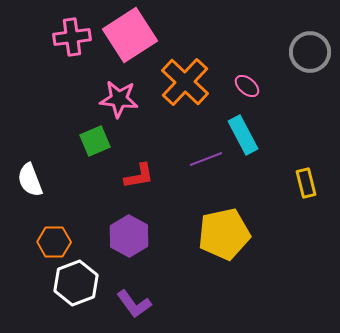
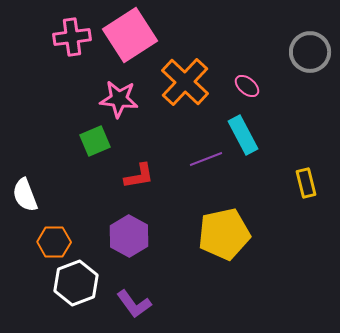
white semicircle: moved 5 px left, 15 px down
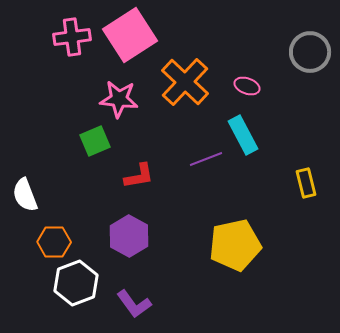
pink ellipse: rotated 20 degrees counterclockwise
yellow pentagon: moved 11 px right, 11 px down
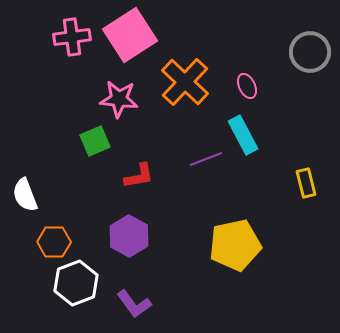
pink ellipse: rotated 45 degrees clockwise
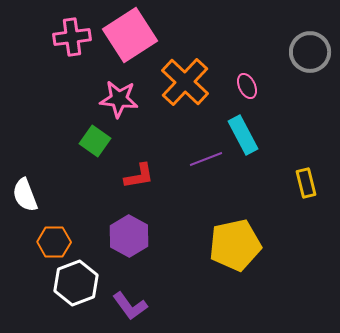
green square: rotated 32 degrees counterclockwise
purple L-shape: moved 4 px left, 2 px down
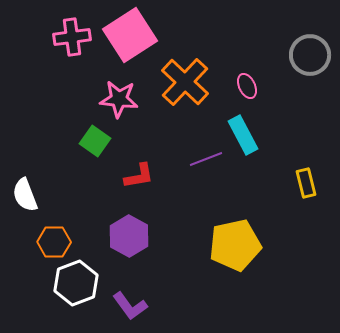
gray circle: moved 3 px down
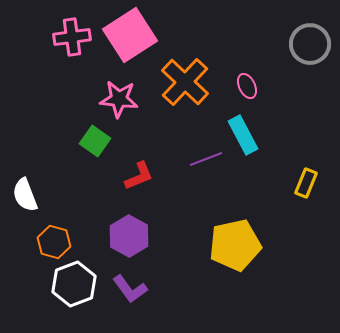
gray circle: moved 11 px up
red L-shape: rotated 12 degrees counterclockwise
yellow rectangle: rotated 36 degrees clockwise
orange hexagon: rotated 16 degrees clockwise
white hexagon: moved 2 px left, 1 px down
purple L-shape: moved 17 px up
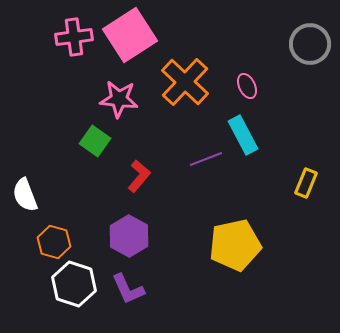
pink cross: moved 2 px right
red L-shape: rotated 28 degrees counterclockwise
white hexagon: rotated 21 degrees counterclockwise
purple L-shape: moved 2 px left; rotated 12 degrees clockwise
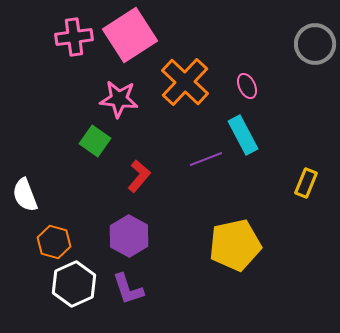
gray circle: moved 5 px right
white hexagon: rotated 18 degrees clockwise
purple L-shape: rotated 6 degrees clockwise
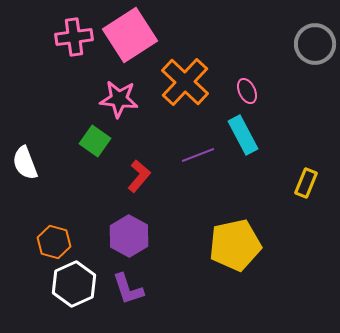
pink ellipse: moved 5 px down
purple line: moved 8 px left, 4 px up
white semicircle: moved 32 px up
